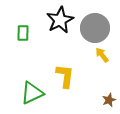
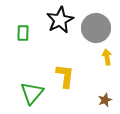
gray circle: moved 1 px right
yellow arrow: moved 5 px right, 2 px down; rotated 28 degrees clockwise
green triangle: rotated 25 degrees counterclockwise
brown star: moved 4 px left
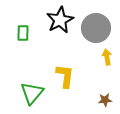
brown star: rotated 16 degrees clockwise
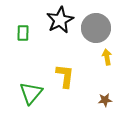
green triangle: moved 1 px left
